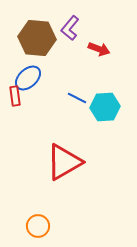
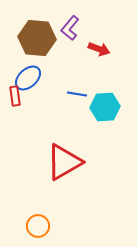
blue line: moved 4 px up; rotated 18 degrees counterclockwise
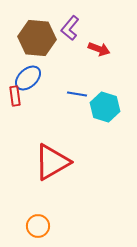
cyan hexagon: rotated 20 degrees clockwise
red triangle: moved 12 px left
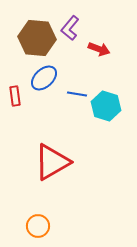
blue ellipse: moved 16 px right
cyan hexagon: moved 1 px right, 1 px up
